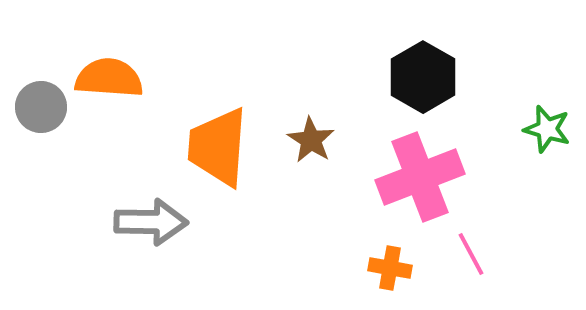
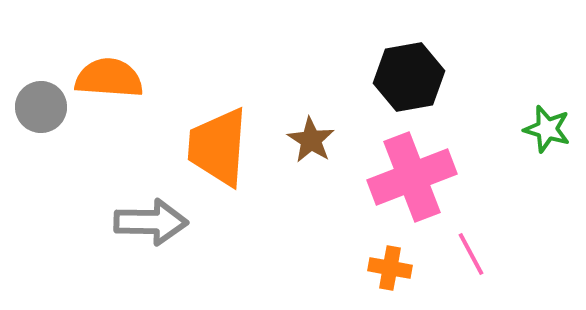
black hexagon: moved 14 px left; rotated 20 degrees clockwise
pink cross: moved 8 px left
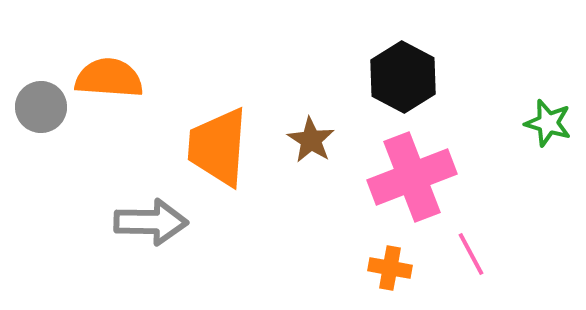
black hexagon: moved 6 px left; rotated 22 degrees counterclockwise
green star: moved 1 px right, 6 px up
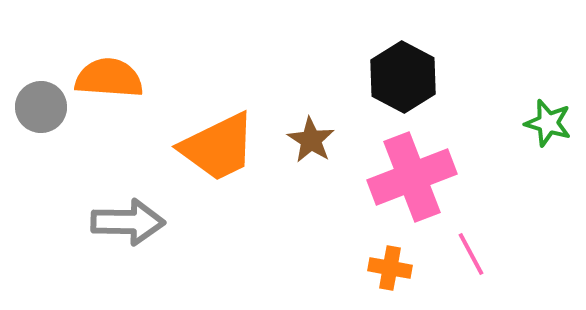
orange trapezoid: rotated 120 degrees counterclockwise
gray arrow: moved 23 px left
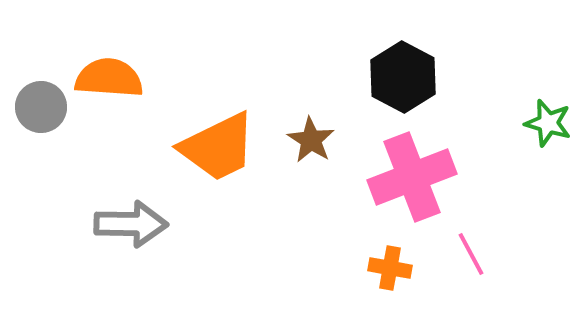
gray arrow: moved 3 px right, 2 px down
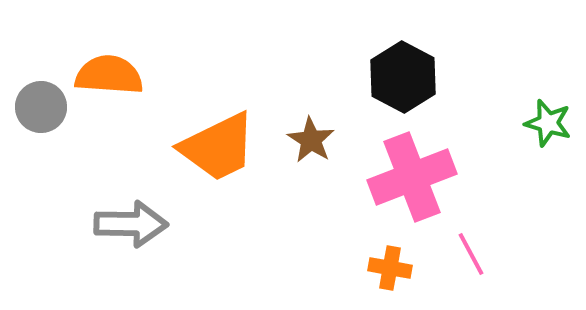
orange semicircle: moved 3 px up
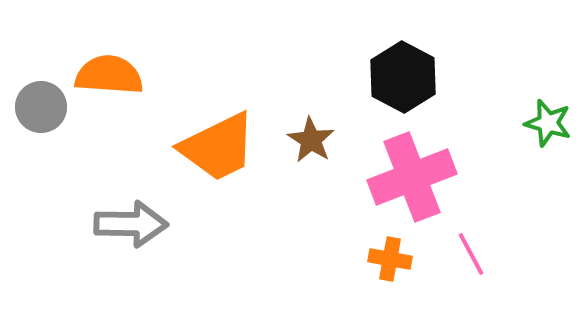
orange cross: moved 9 px up
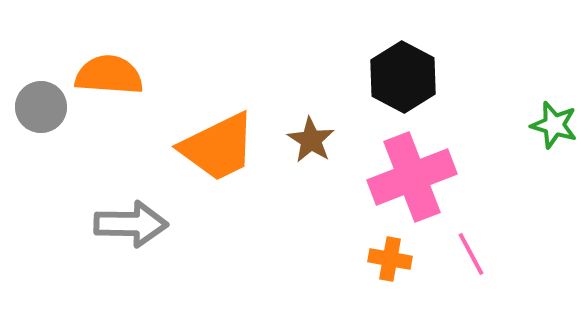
green star: moved 6 px right, 2 px down
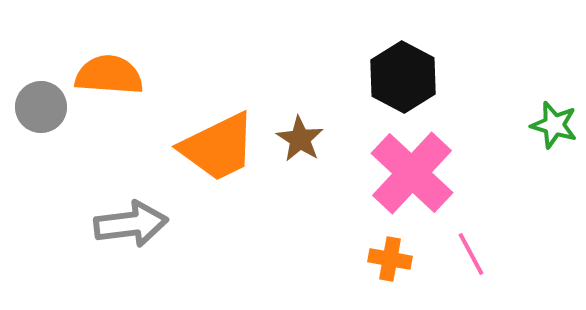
brown star: moved 11 px left, 1 px up
pink cross: moved 4 px up; rotated 26 degrees counterclockwise
gray arrow: rotated 8 degrees counterclockwise
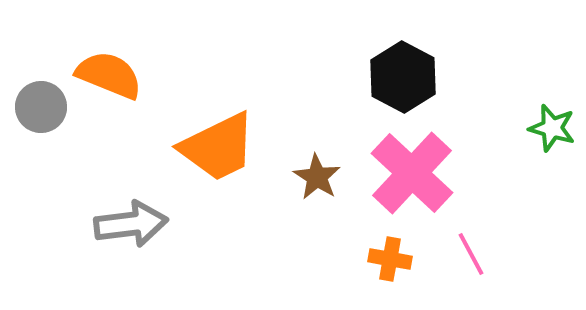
orange semicircle: rotated 18 degrees clockwise
green star: moved 2 px left, 3 px down
brown star: moved 17 px right, 38 px down
